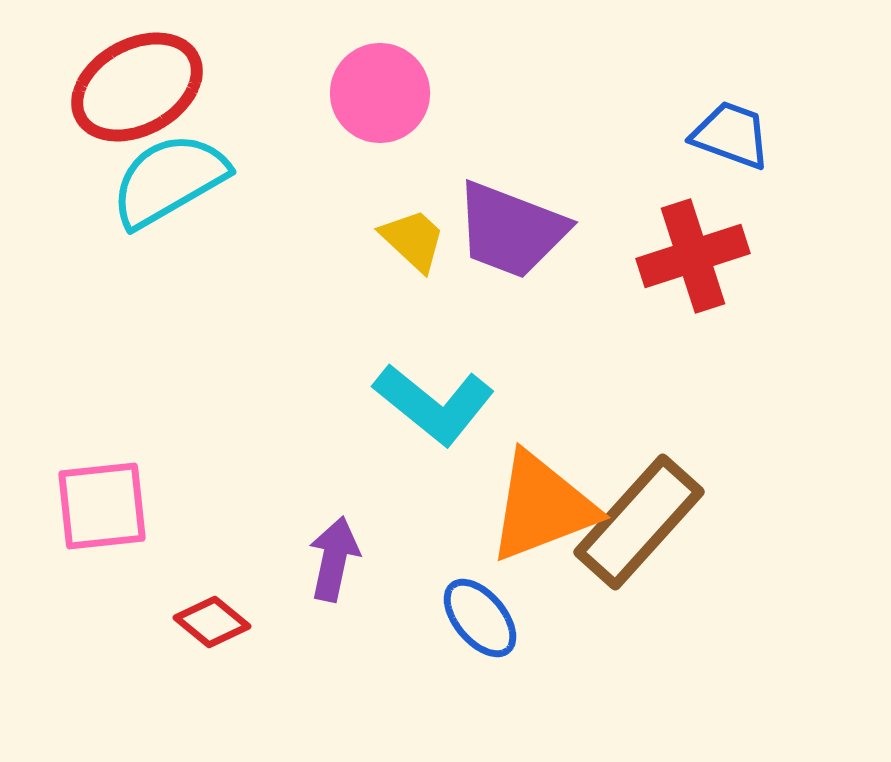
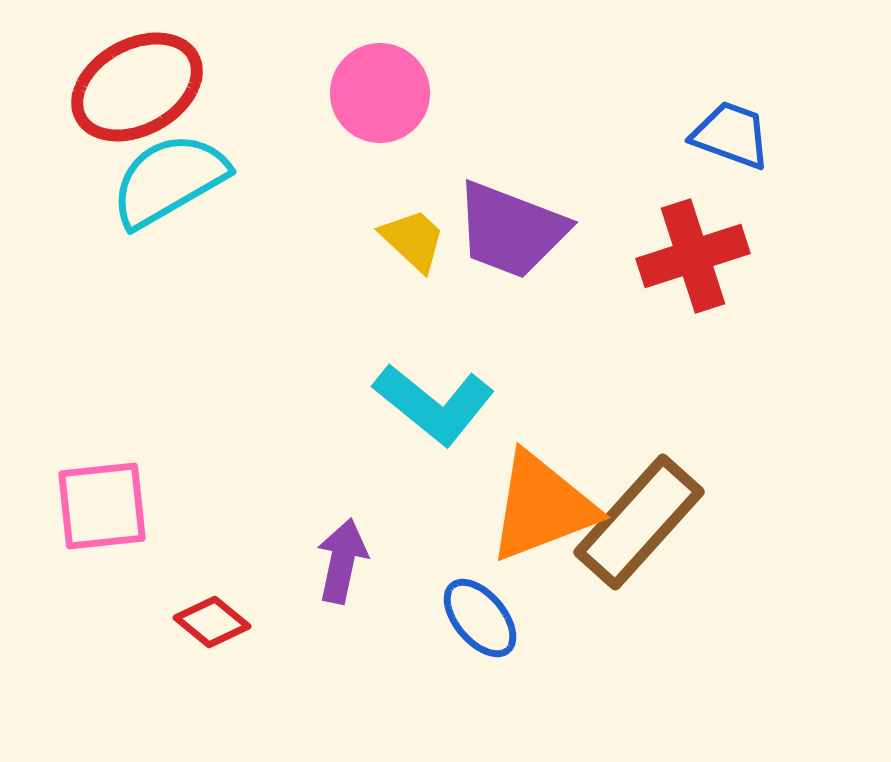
purple arrow: moved 8 px right, 2 px down
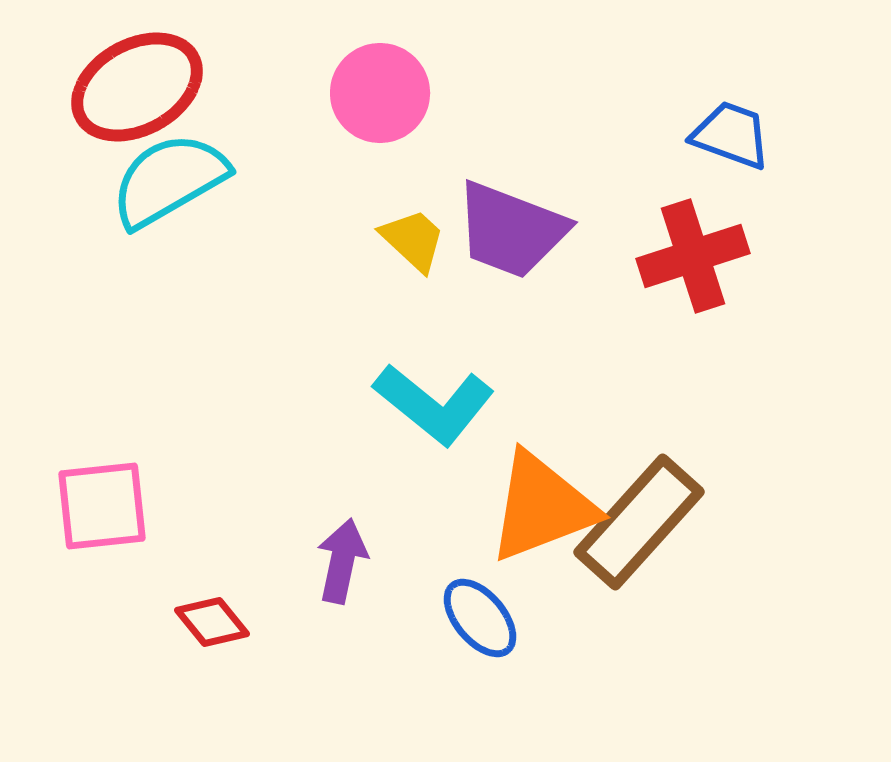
red diamond: rotated 12 degrees clockwise
